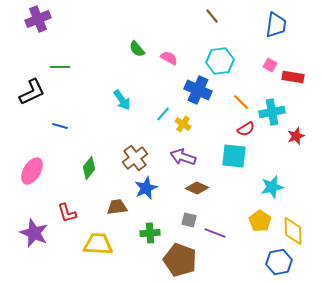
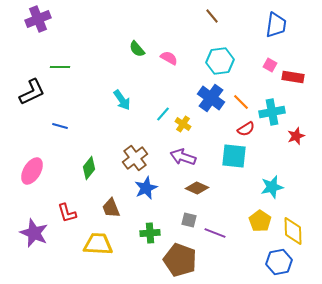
blue cross: moved 13 px right, 8 px down; rotated 12 degrees clockwise
brown trapezoid: moved 6 px left, 1 px down; rotated 105 degrees counterclockwise
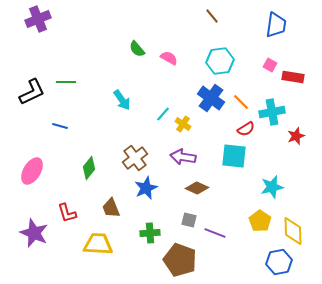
green line: moved 6 px right, 15 px down
purple arrow: rotated 10 degrees counterclockwise
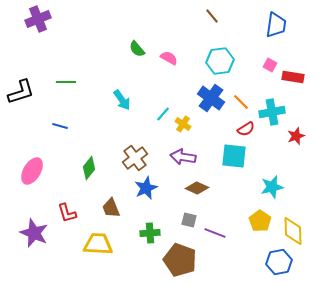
black L-shape: moved 11 px left; rotated 8 degrees clockwise
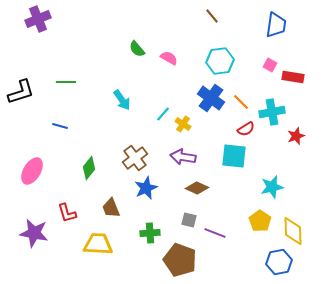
purple star: rotated 12 degrees counterclockwise
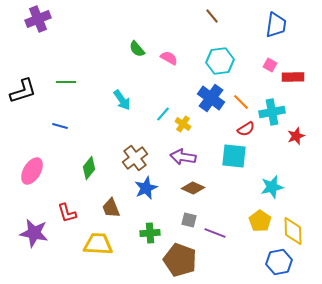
red rectangle: rotated 10 degrees counterclockwise
black L-shape: moved 2 px right, 1 px up
brown diamond: moved 4 px left
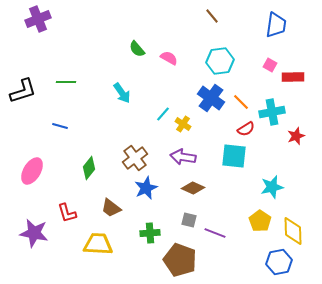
cyan arrow: moved 7 px up
brown trapezoid: rotated 30 degrees counterclockwise
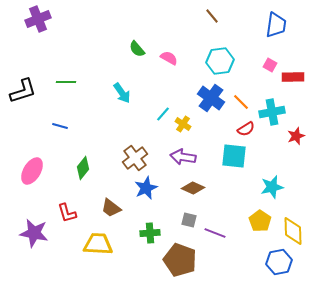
green diamond: moved 6 px left
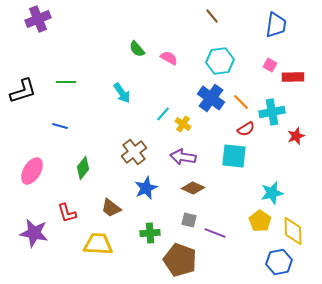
brown cross: moved 1 px left, 6 px up
cyan star: moved 6 px down
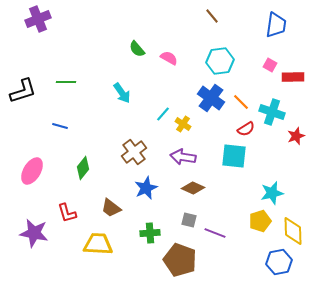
cyan cross: rotated 30 degrees clockwise
yellow pentagon: rotated 20 degrees clockwise
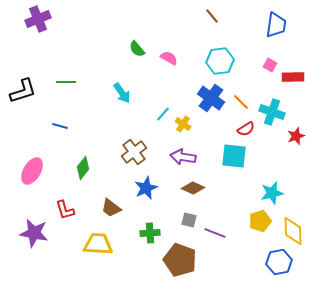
red L-shape: moved 2 px left, 3 px up
